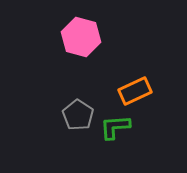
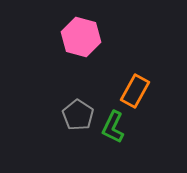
orange rectangle: rotated 36 degrees counterclockwise
green L-shape: moved 2 px left; rotated 60 degrees counterclockwise
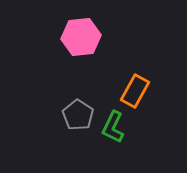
pink hexagon: rotated 21 degrees counterclockwise
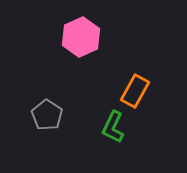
pink hexagon: rotated 18 degrees counterclockwise
gray pentagon: moved 31 px left
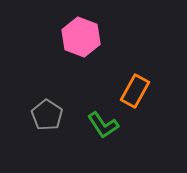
pink hexagon: rotated 15 degrees counterclockwise
green L-shape: moved 10 px left, 2 px up; rotated 60 degrees counterclockwise
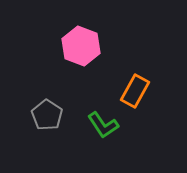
pink hexagon: moved 9 px down
